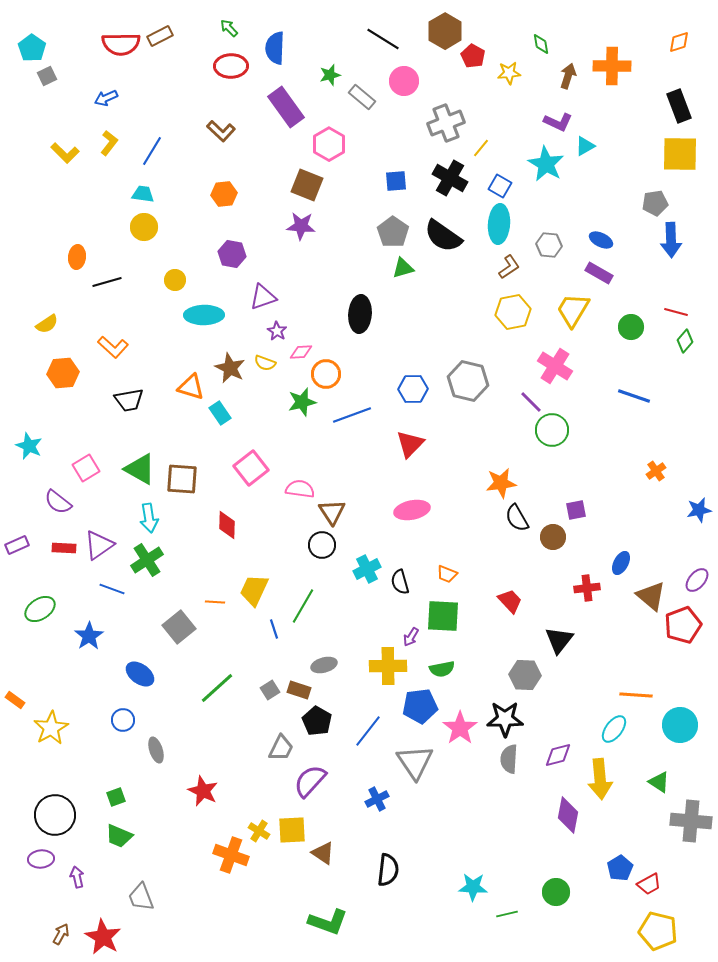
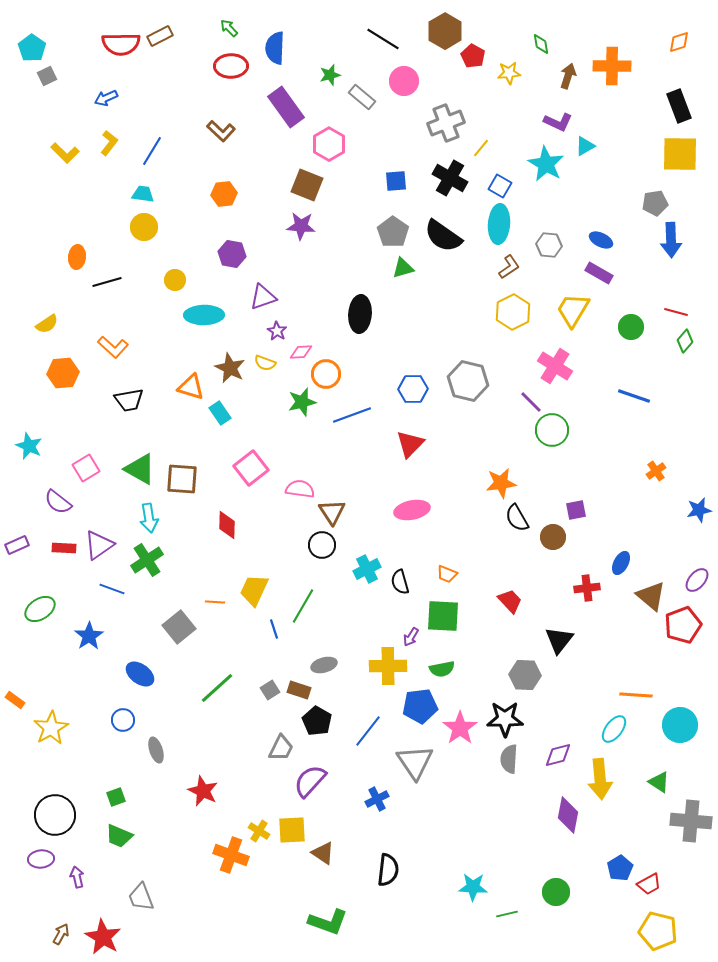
yellow hexagon at (513, 312): rotated 16 degrees counterclockwise
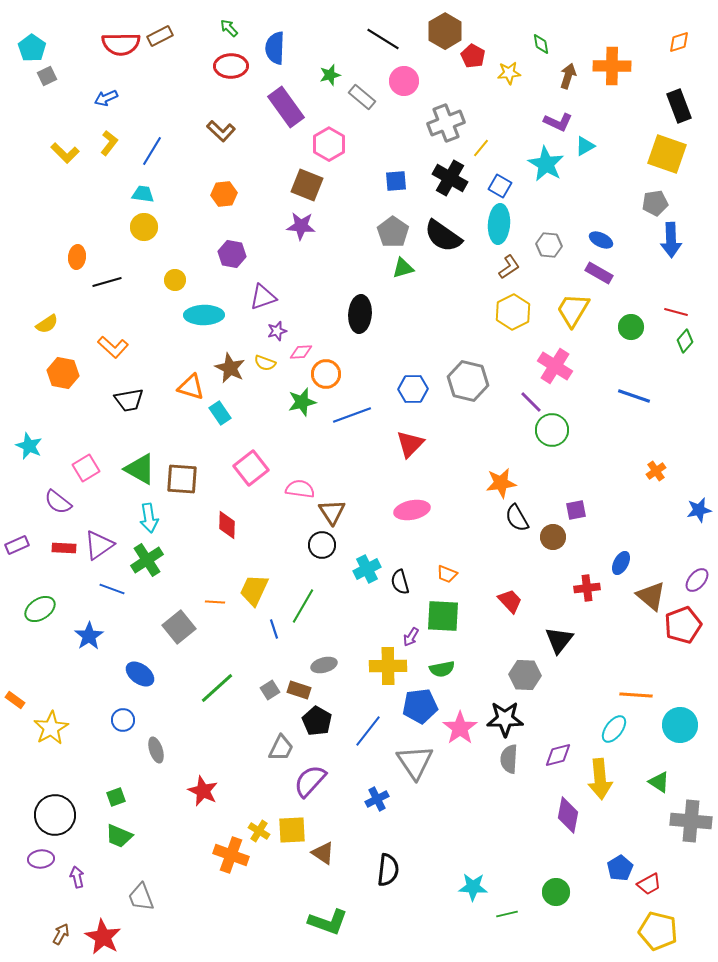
yellow square at (680, 154): moved 13 px left; rotated 18 degrees clockwise
purple star at (277, 331): rotated 24 degrees clockwise
orange hexagon at (63, 373): rotated 16 degrees clockwise
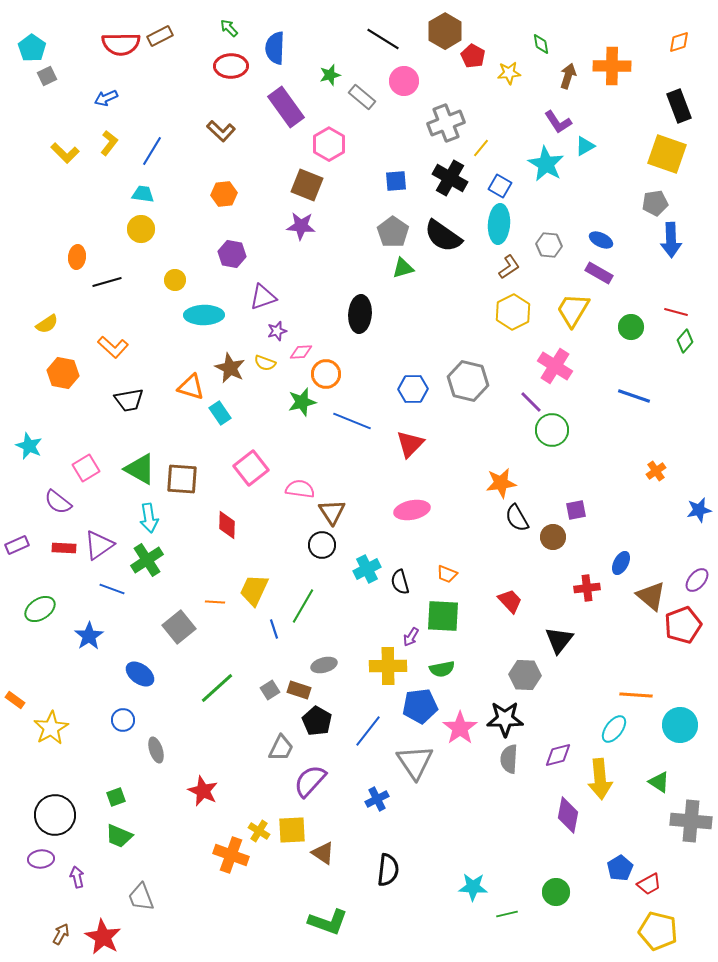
purple L-shape at (558, 122): rotated 32 degrees clockwise
yellow circle at (144, 227): moved 3 px left, 2 px down
blue line at (352, 415): moved 6 px down; rotated 42 degrees clockwise
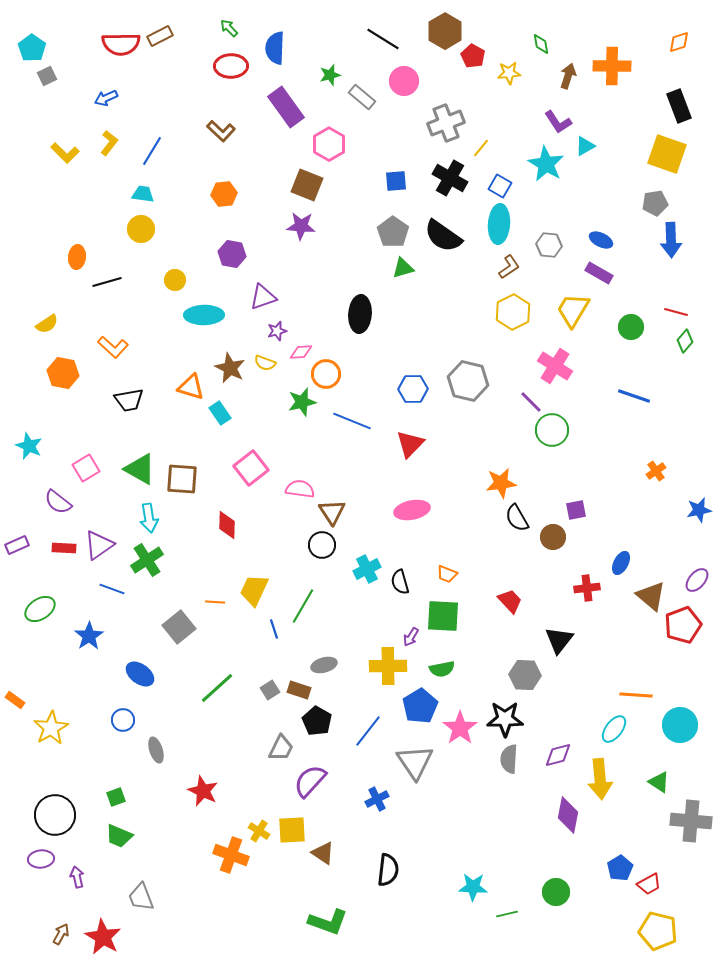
blue pentagon at (420, 706): rotated 24 degrees counterclockwise
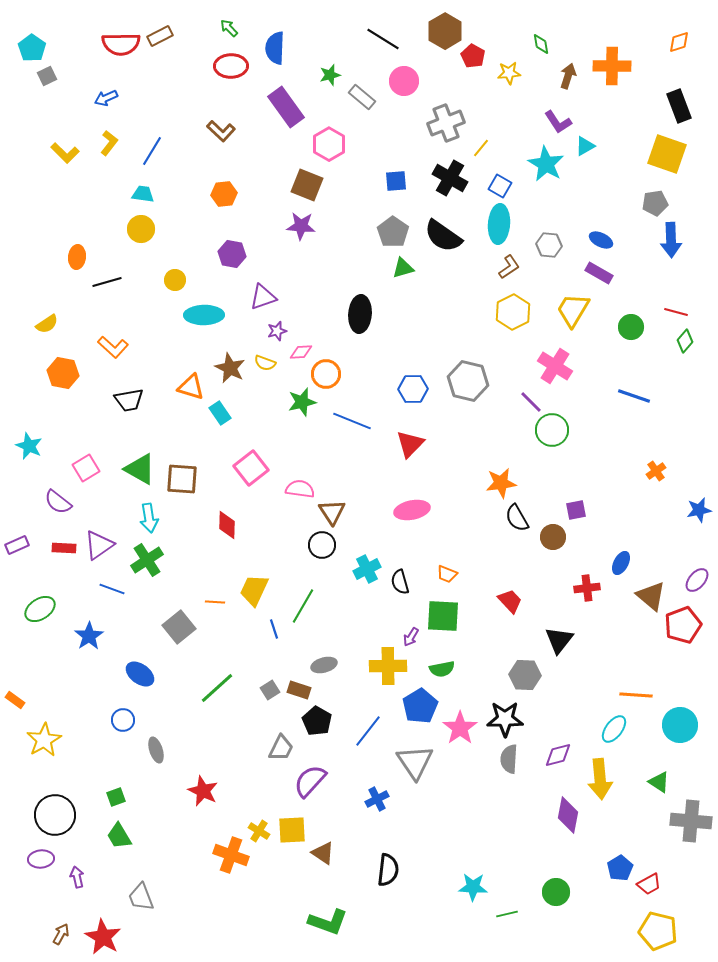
yellow star at (51, 728): moved 7 px left, 12 px down
green trapezoid at (119, 836): rotated 36 degrees clockwise
